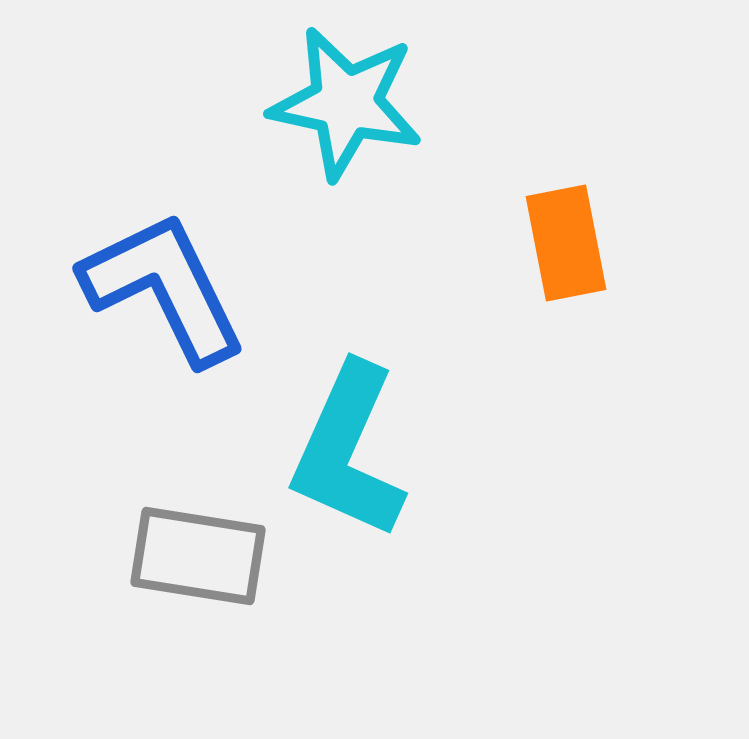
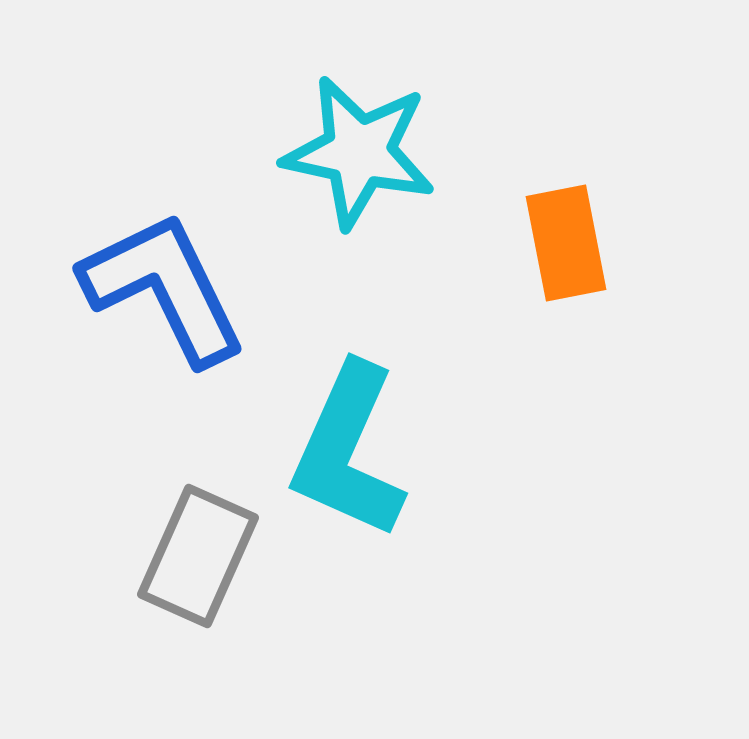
cyan star: moved 13 px right, 49 px down
gray rectangle: rotated 75 degrees counterclockwise
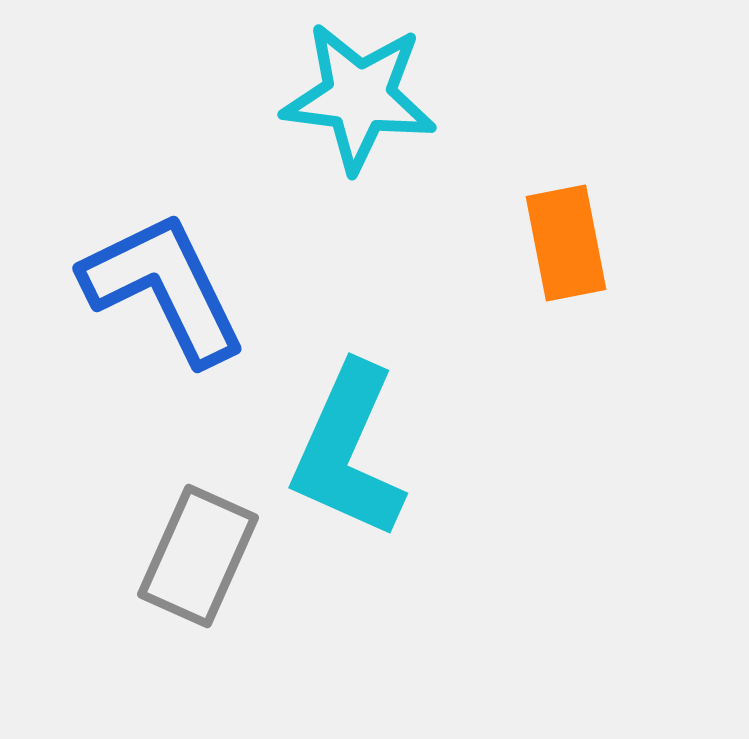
cyan star: moved 55 px up; rotated 5 degrees counterclockwise
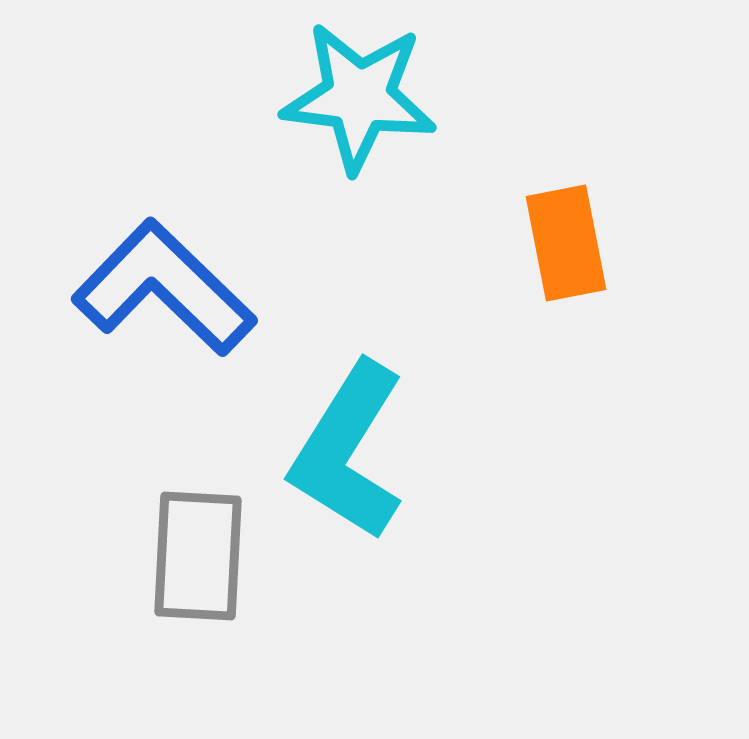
blue L-shape: rotated 20 degrees counterclockwise
cyan L-shape: rotated 8 degrees clockwise
gray rectangle: rotated 21 degrees counterclockwise
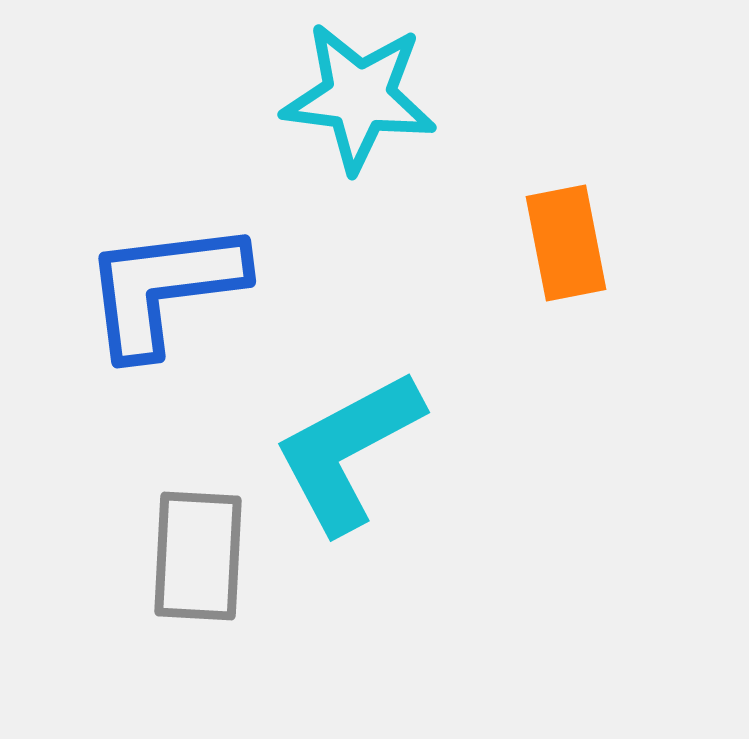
blue L-shape: rotated 51 degrees counterclockwise
cyan L-shape: rotated 30 degrees clockwise
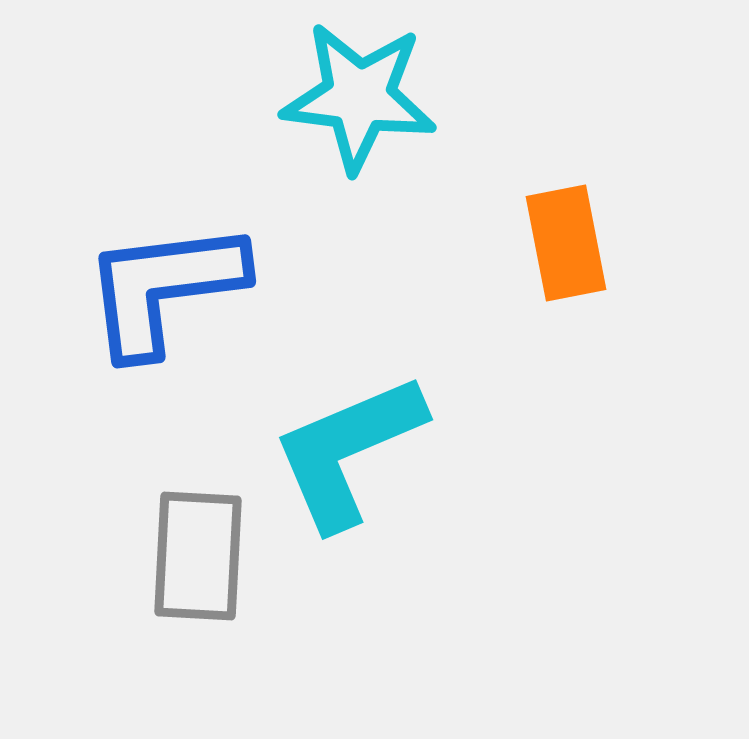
cyan L-shape: rotated 5 degrees clockwise
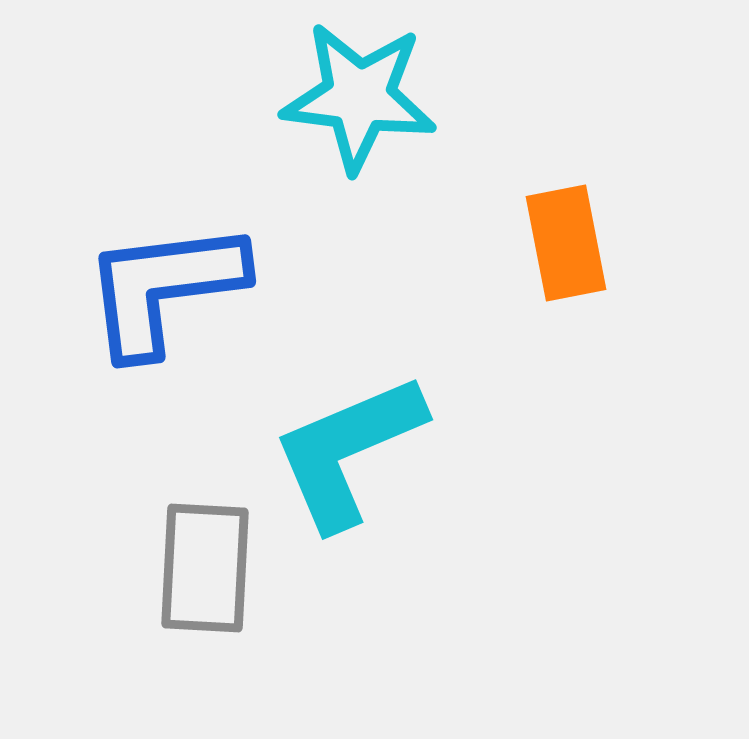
gray rectangle: moved 7 px right, 12 px down
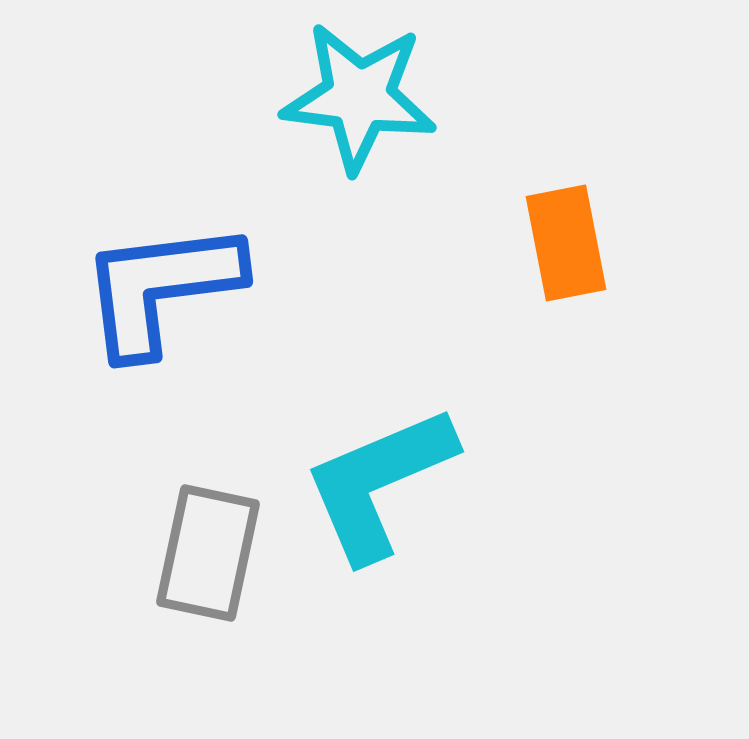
blue L-shape: moved 3 px left
cyan L-shape: moved 31 px right, 32 px down
gray rectangle: moved 3 px right, 15 px up; rotated 9 degrees clockwise
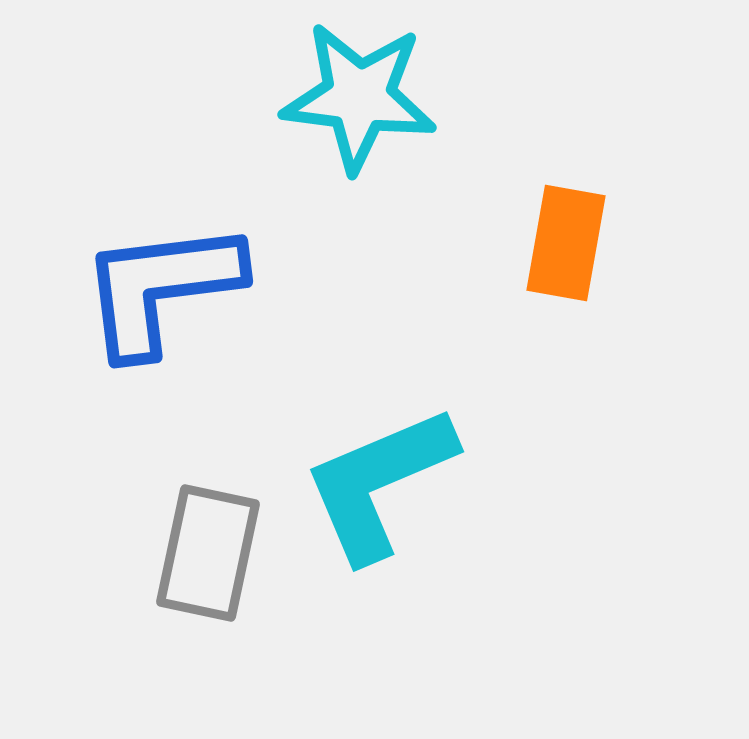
orange rectangle: rotated 21 degrees clockwise
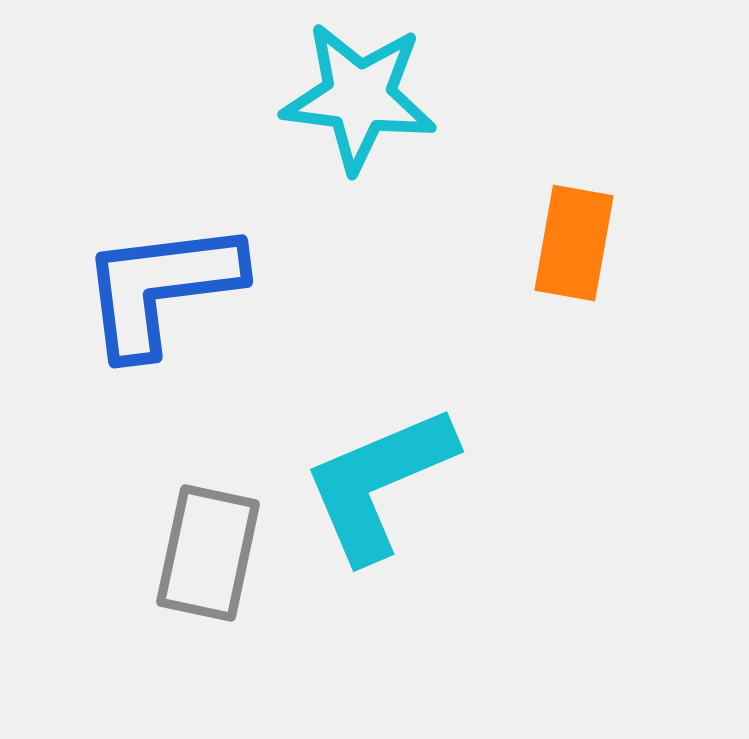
orange rectangle: moved 8 px right
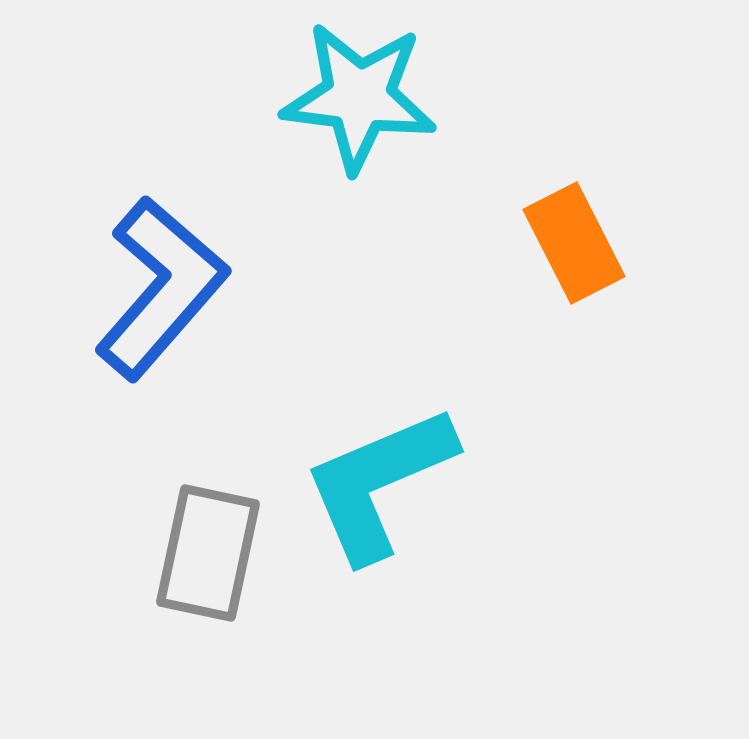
orange rectangle: rotated 37 degrees counterclockwise
blue L-shape: rotated 138 degrees clockwise
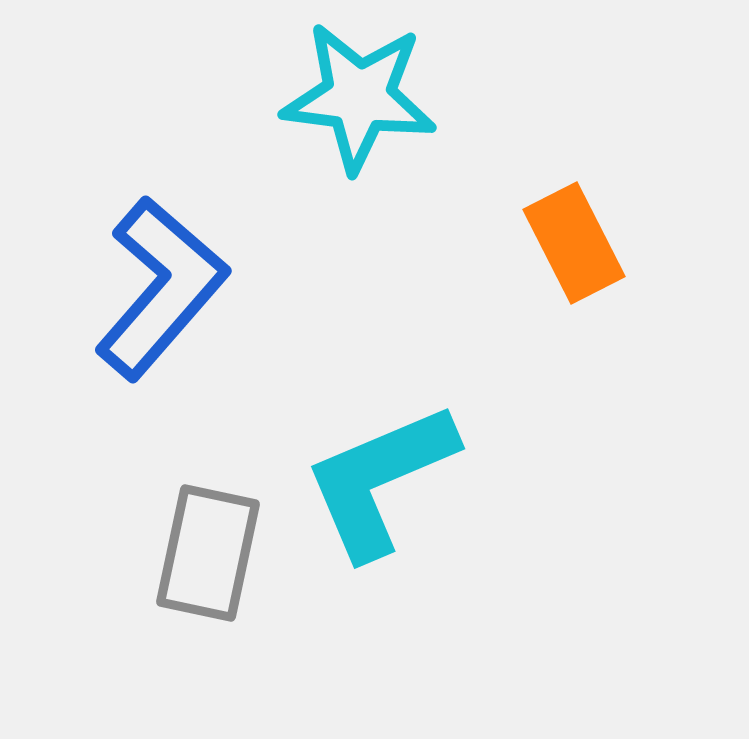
cyan L-shape: moved 1 px right, 3 px up
